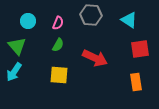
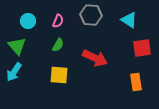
pink semicircle: moved 2 px up
red square: moved 2 px right, 1 px up
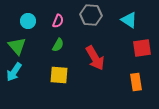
red arrow: rotated 35 degrees clockwise
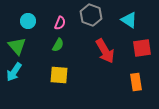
gray hexagon: rotated 15 degrees clockwise
pink semicircle: moved 2 px right, 2 px down
red arrow: moved 10 px right, 7 px up
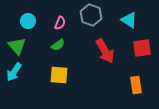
green semicircle: rotated 24 degrees clockwise
orange rectangle: moved 3 px down
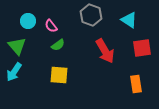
pink semicircle: moved 9 px left, 3 px down; rotated 120 degrees clockwise
orange rectangle: moved 1 px up
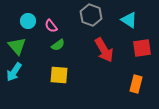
red arrow: moved 1 px left, 1 px up
orange rectangle: rotated 24 degrees clockwise
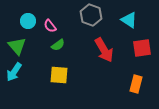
pink semicircle: moved 1 px left
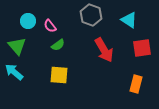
cyan arrow: rotated 96 degrees clockwise
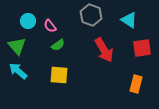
cyan arrow: moved 4 px right, 1 px up
